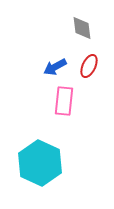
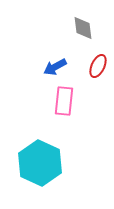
gray diamond: moved 1 px right
red ellipse: moved 9 px right
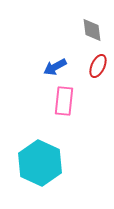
gray diamond: moved 9 px right, 2 px down
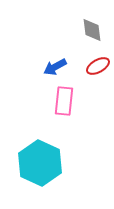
red ellipse: rotated 35 degrees clockwise
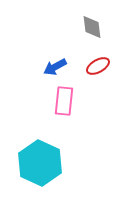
gray diamond: moved 3 px up
